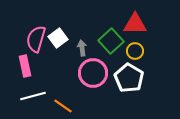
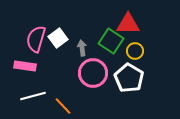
red triangle: moved 7 px left
green square: rotated 15 degrees counterclockwise
pink rectangle: rotated 70 degrees counterclockwise
orange line: rotated 12 degrees clockwise
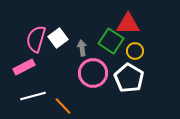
pink rectangle: moved 1 px left, 1 px down; rotated 35 degrees counterclockwise
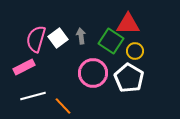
gray arrow: moved 1 px left, 12 px up
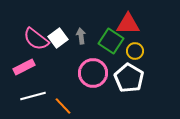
pink semicircle: rotated 68 degrees counterclockwise
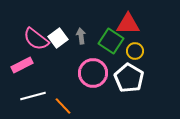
pink rectangle: moved 2 px left, 2 px up
